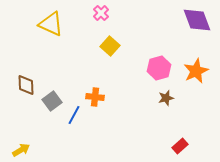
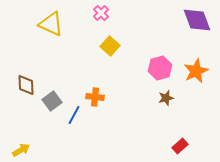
pink hexagon: moved 1 px right
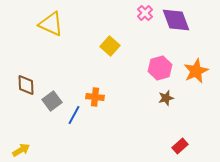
pink cross: moved 44 px right
purple diamond: moved 21 px left
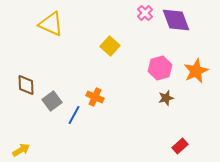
orange cross: rotated 18 degrees clockwise
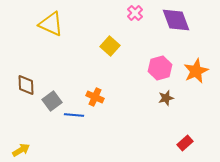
pink cross: moved 10 px left
blue line: rotated 66 degrees clockwise
red rectangle: moved 5 px right, 3 px up
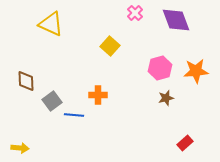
orange star: rotated 20 degrees clockwise
brown diamond: moved 4 px up
orange cross: moved 3 px right, 2 px up; rotated 24 degrees counterclockwise
yellow arrow: moved 1 px left, 2 px up; rotated 36 degrees clockwise
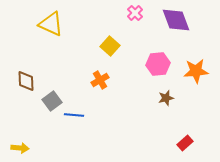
pink hexagon: moved 2 px left, 4 px up; rotated 10 degrees clockwise
orange cross: moved 2 px right, 15 px up; rotated 30 degrees counterclockwise
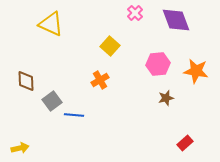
orange star: rotated 15 degrees clockwise
yellow arrow: rotated 18 degrees counterclockwise
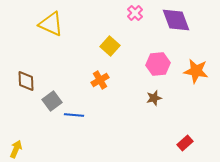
brown star: moved 12 px left
yellow arrow: moved 4 px left, 1 px down; rotated 54 degrees counterclockwise
